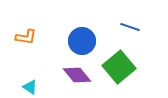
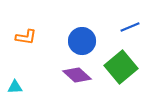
blue line: rotated 42 degrees counterclockwise
green square: moved 2 px right
purple diamond: rotated 8 degrees counterclockwise
cyan triangle: moved 15 px left; rotated 35 degrees counterclockwise
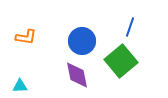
blue line: rotated 48 degrees counterclockwise
green square: moved 6 px up
purple diamond: rotated 36 degrees clockwise
cyan triangle: moved 5 px right, 1 px up
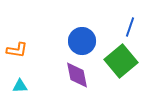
orange L-shape: moved 9 px left, 13 px down
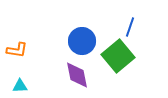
green square: moved 3 px left, 5 px up
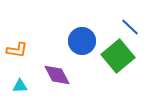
blue line: rotated 66 degrees counterclockwise
purple diamond: moved 20 px left; rotated 16 degrees counterclockwise
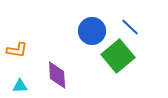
blue circle: moved 10 px right, 10 px up
purple diamond: rotated 24 degrees clockwise
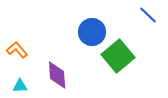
blue line: moved 18 px right, 12 px up
blue circle: moved 1 px down
orange L-shape: rotated 140 degrees counterclockwise
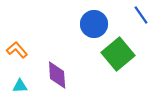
blue line: moved 7 px left; rotated 12 degrees clockwise
blue circle: moved 2 px right, 8 px up
green square: moved 2 px up
